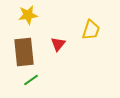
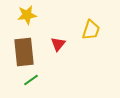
yellow star: moved 1 px left
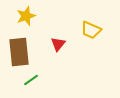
yellow star: moved 1 px left, 1 px down; rotated 12 degrees counterclockwise
yellow trapezoid: rotated 95 degrees clockwise
brown rectangle: moved 5 px left
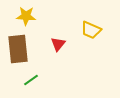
yellow star: rotated 24 degrees clockwise
brown rectangle: moved 1 px left, 3 px up
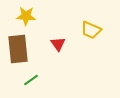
red triangle: rotated 14 degrees counterclockwise
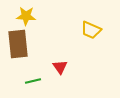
red triangle: moved 2 px right, 23 px down
brown rectangle: moved 5 px up
green line: moved 2 px right, 1 px down; rotated 21 degrees clockwise
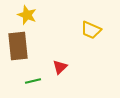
yellow star: moved 1 px right, 1 px up; rotated 18 degrees clockwise
brown rectangle: moved 2 px down
red triangle: rotated 21 degrees clockwise
